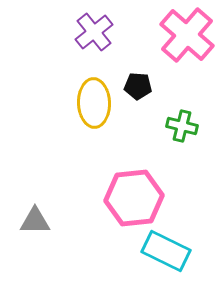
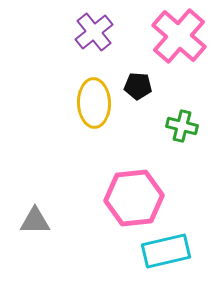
pink cross: moved 8 px left, 1 px down
cyan rectangle: rotated 39 degrees counterclockwise
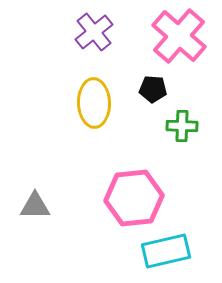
black pentagon: moved 15 px right, 3 px down
green cross: rotated 12 degrees counterclockwise
gray triangle: moved 15 px up
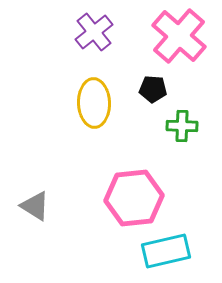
gray triangle: rotated 32 degrees clockwise
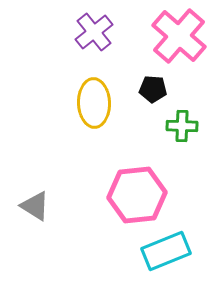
pink hexagon: moved 3 px right, 3 px up
cyan rectangle: rotated 9 degrees counterclockwise
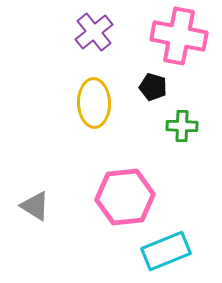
pink cross: rotated 30 degrees counterclockwise
black pentagon: moved 2 px up; rotated 12 degrees clockwise
pink hexagon: moved 12 px left, 2 px down
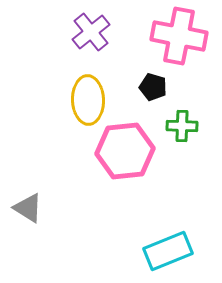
purple cross: moved 3 px left
yellow ellipse: moved 6 px left, 3 px up
pink hexagon: moved 46 px up
gray triangle: moved 7 px left, 2 px down
cyan rectangle: moved 2 px right
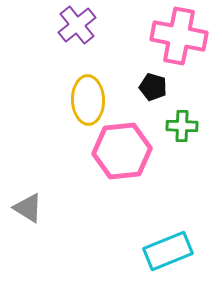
purple cross: moved 14 px left, 7 px up
pink hexagon: moved 3 px left
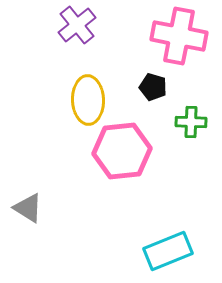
green cross: moved 9 px right, 4 px up
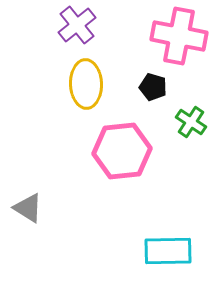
yellow ellipse: moved 2 px left, 16 px up
green cross: rotated 32 degrees clockwise
cyan rectangle: rotated 21 degrees clockwise
